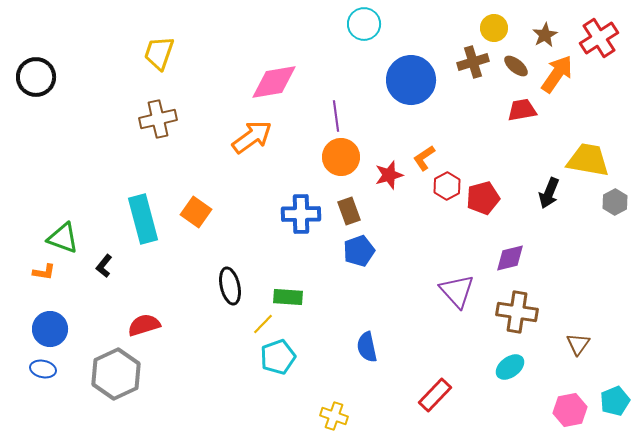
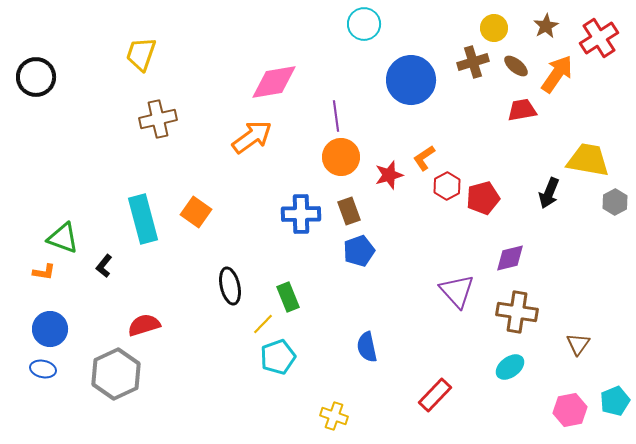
brown star at (545, 35): moved 1 px right, 9 px up
yellow trapezoid at (159, 53): moved 18 px left, 1 px down
green rectangle at (288, 297): rotated 64 degrees clockwise
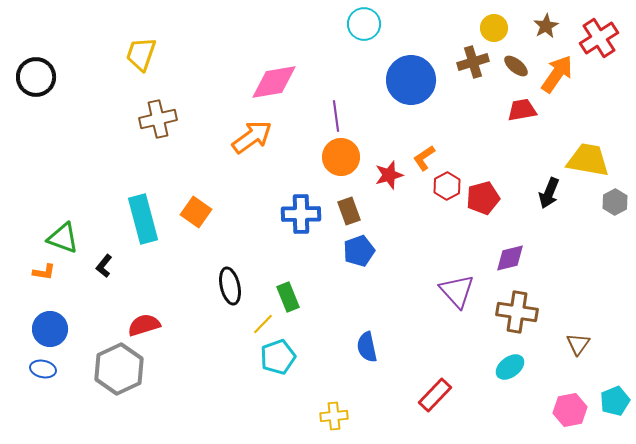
gray hexagon at (116, 374): moved 3 px right, 5 px up
yellow cross at (334, 416): rotated 24 degrees counterclockwise
